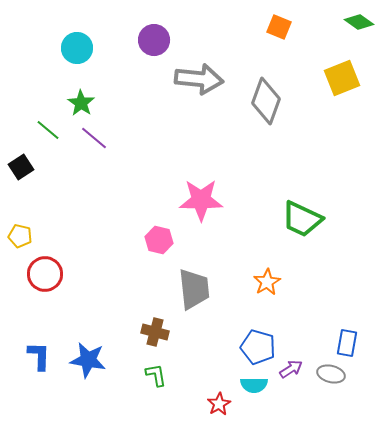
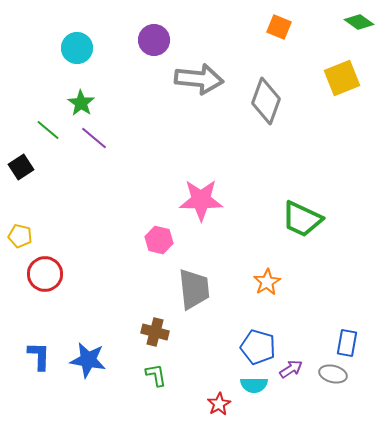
gray ellipse: moved 2 px right
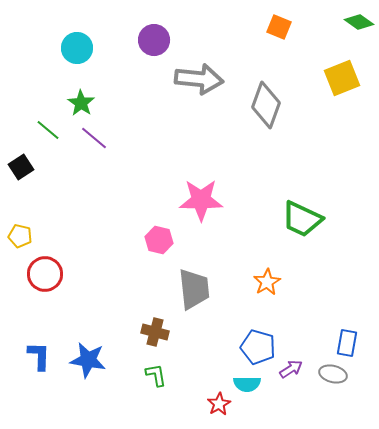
gray diamond: moved 4 px down
cyan semicircle: moved 7 px left, 1 px up
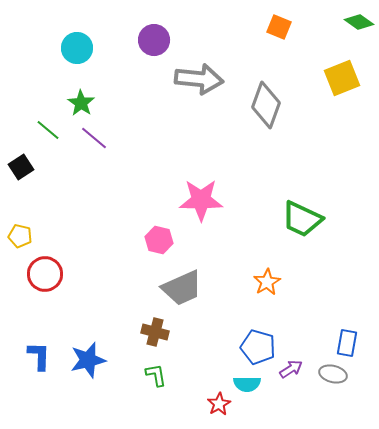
gray trapezoid: moved 12 px left, 1 px up; rotated 72 degrees clockwise
blue star: rotated 24 degrees counterclockwise
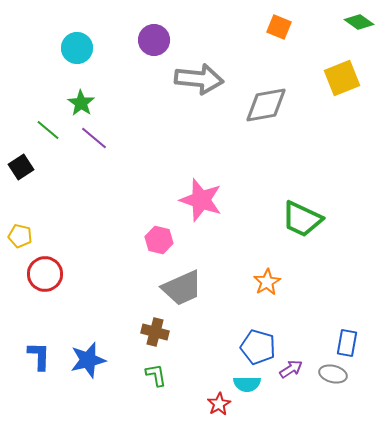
gray diamond: rotated 60 degrees clockwise
pink star: rotated 18 degrees clockwise
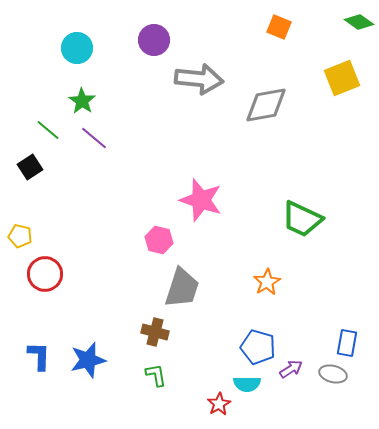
green star: moved 1 px right, 2 px up
black square: moved 9 px right
gray trapezoid: rotated 48 degrees counterclockwise
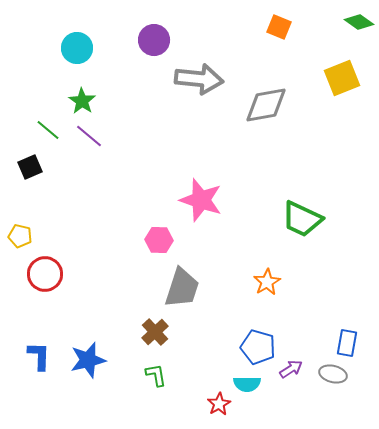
purple line: moved 5 px left, 2 px up
black square: rotated 10 degrees clockwise
pink hexagon: rotated 12 degrees counterclockwise
brown cross: rotated 32 degrees clockwise
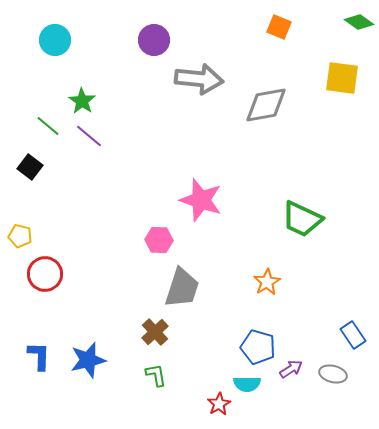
cyan circle: moved 22 px left, 8 px up
yellow square: rotated 30 degrees clockwise
green line: moved 4 px up
black square: rotated 30 degrees counterclockwise
blue rectangle: moved 6 px right, 8 px up; rotated 44 degrees counterclockwise
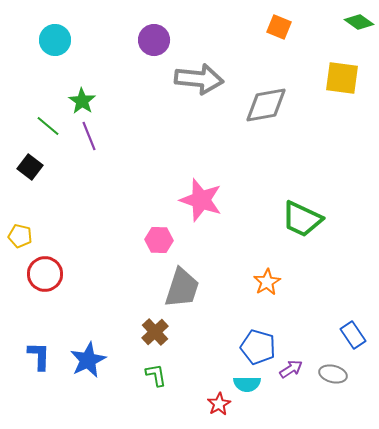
purple line: rotated 28 degrees clockwise
blue star: rotated 12 degrees counterclockwise
